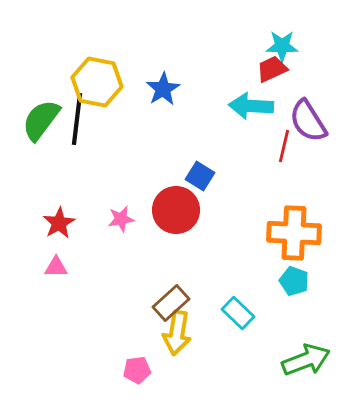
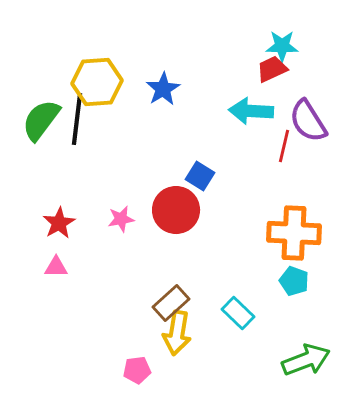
yellow hexagon: rotated 15 degrees counterclockwise
cyan arrow: moved 5 px down
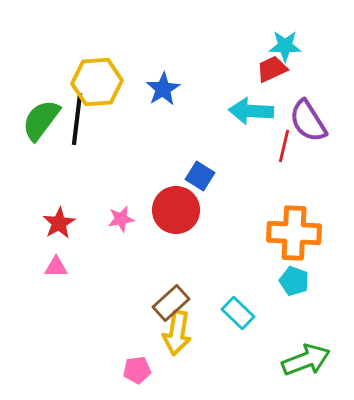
cyan star: moved 3 px right
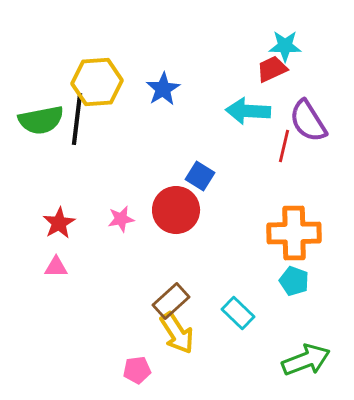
cyan arrow: moved 3 px left
green semicircle: rotated 138 degrees counterclockwise
orange cross: rotated 4 degrees counterclockwise
brown rectangle: moved 2 px up
yellow arrow: rotated 42 degrees counterclockwise
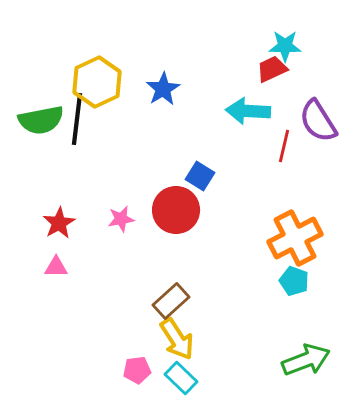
yellow hexagon: rotated 21 degrees counterclockwise
purple semicircle: moved 10 px right
orange cross: moved 1 px right, 5 px down; rotated 26 degrees counterclockwise
cyan rectangle: moved 57 px left, 65 px down
yellow arrow: moved 6 px down
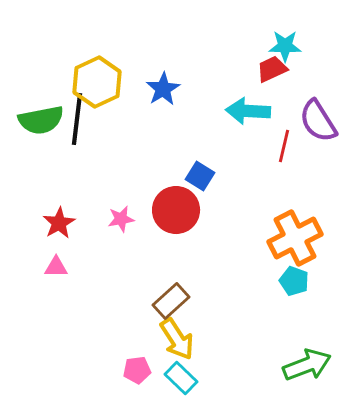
green arrow: moved 1 px right, 5 px down
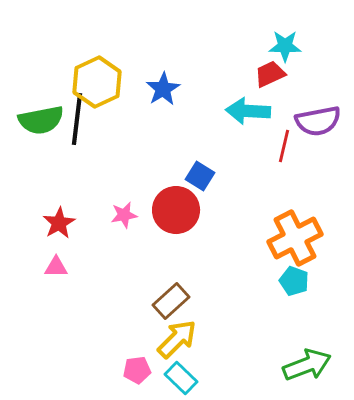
red trapezoid: moved 2 px left, 5 px down
purple semicircle: rotated 69 degrees counterclockwise
pink star: moved 3 px right, 4 px up
yellow arrow: rotated 102 degrees counterclockwise
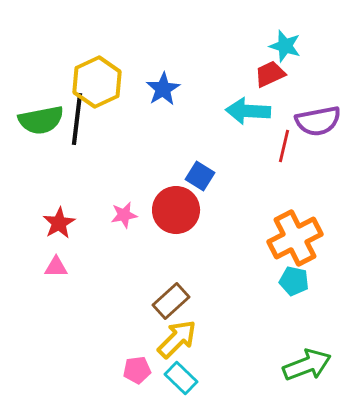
cyan star: rotated 16 degrees clockwise
cyan pentagon: rotated 8 degrees counterclockwise
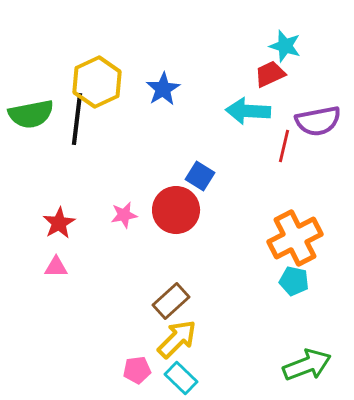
green semicircle: moved 10 px left, 6 px up
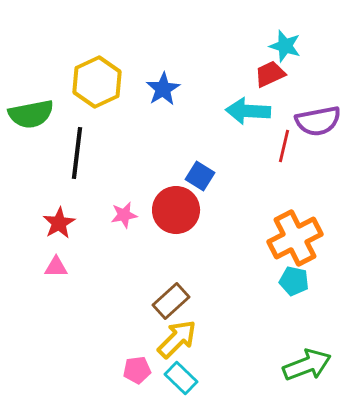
black line: moved 34 px down
